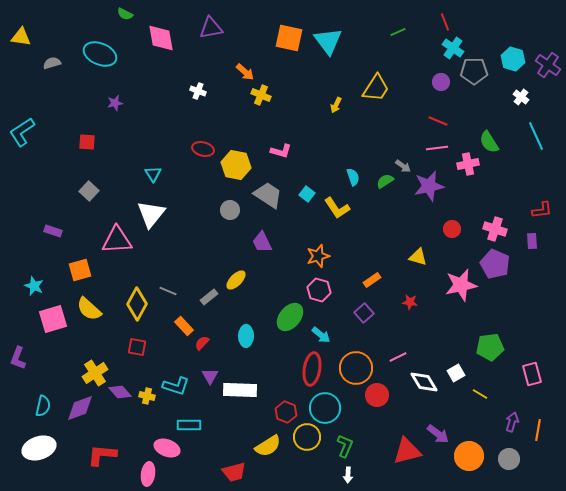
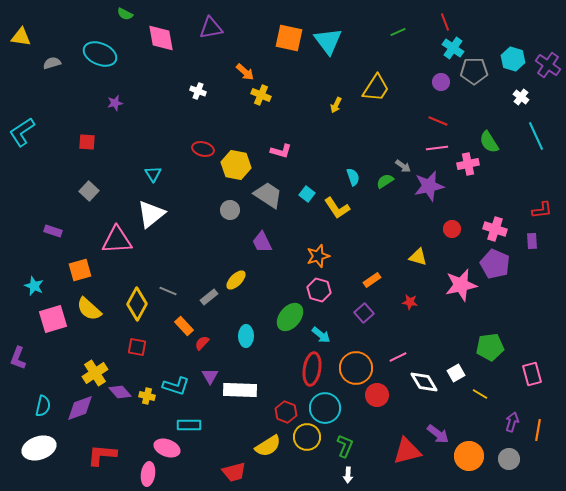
white triangle at (151, 214): rotated 12 degrees clockwise
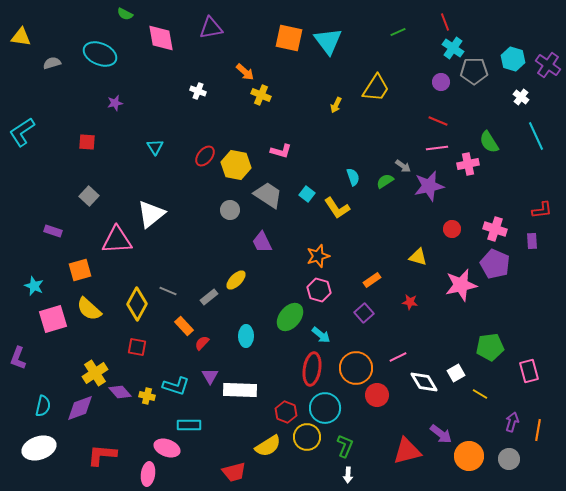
red ellipse at (203, 149): moved 2 px right, 7 px down; rotated 65 degrees counterclockwise
cyan triangle at (153, 174): moved 2 px right, 27 px up
gray square at (89, 191): moved 5 px down
pink rectangle at (532, 374): moved 3 px left, 3 px up
purple arrow at (438, 434): moved 3 px right
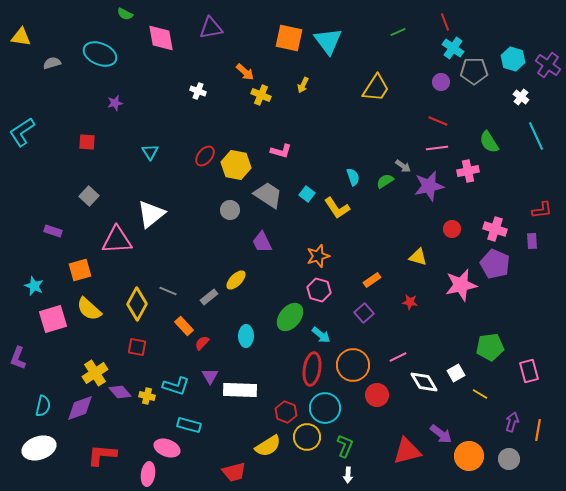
yellow arrow at (336, 105): moved 33 px left, 20 px up
cyan triangle at (155, 147): moved 5 px left, 5 px down
pink cross at (468, 164): moved 7 px down
orange circle at (356, 368): moved 3 px left, 3 px up
cyan rectangle at (189, 425): rotated 15 degrees clockwise
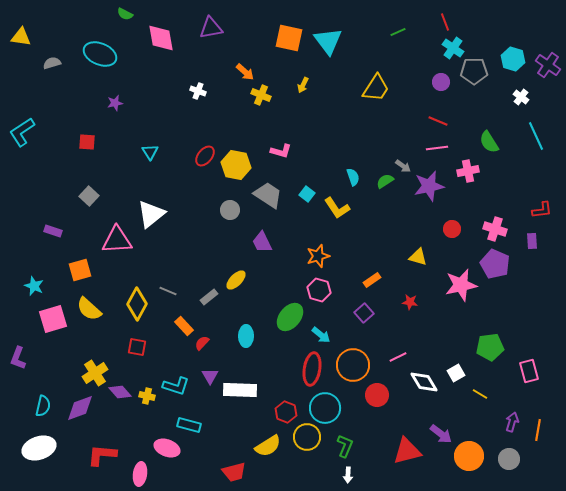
pink ellipse at (148, 474): moved 8 px left
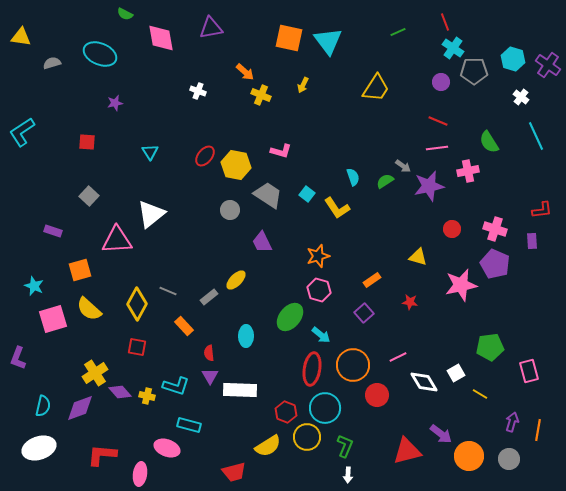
red semicircle at (202, 343): moved 7 px right, 10 px down; rotated 49 degrees counterclockwise
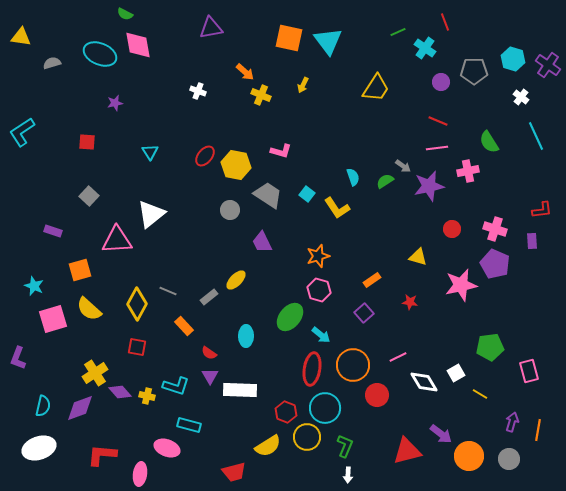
pink diamond at (161, 38): moved 23 px left, 7 px down
cyan cross at (453, 48): moved 28 px left
red semicircle at (209, 353): rotated 49 degrees counterclockwise
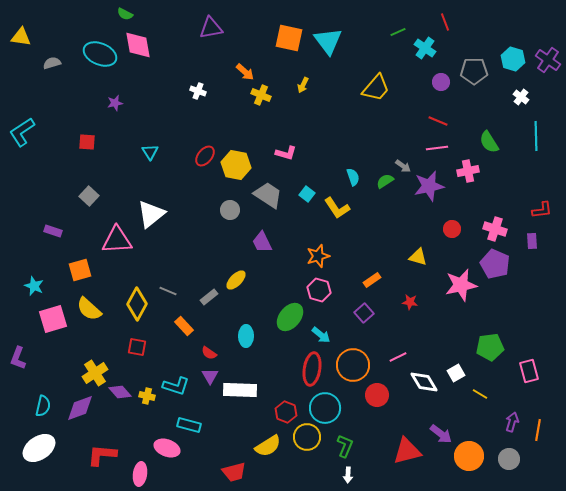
purple cross at (548, 65): moved 5 px up
yellow trapezoid at (376, 88): rotated 8 degrees clockwise
cyan line at (536, 136): rotated 24 degrees clockwise
pink L-shape at (281, 151): moved 5 px right, 2 px down
white ellipse at (39, 448): rotated 16 degrees counterclockwise
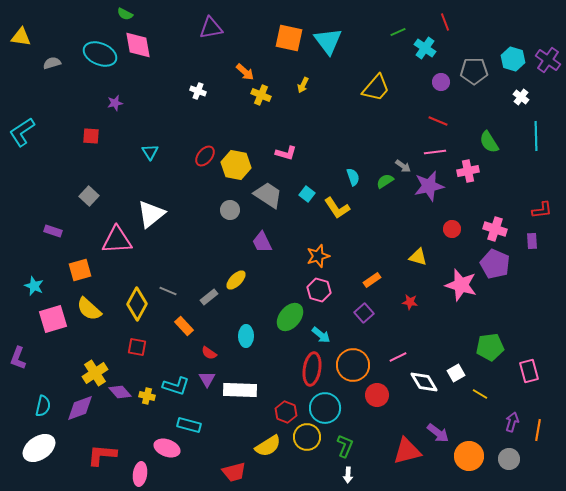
red square at (87, 142): moved 4 px right, 6 px up
pink line at (437, 148): moved 2 px left, 4 px down
pink star at (461, 285): rotated 28 degrees clockwise
purple triangle at (210, 376): moved 3 px left, 3 px down
purple arrow at (441, 434): moved 3 px left, 1 px up
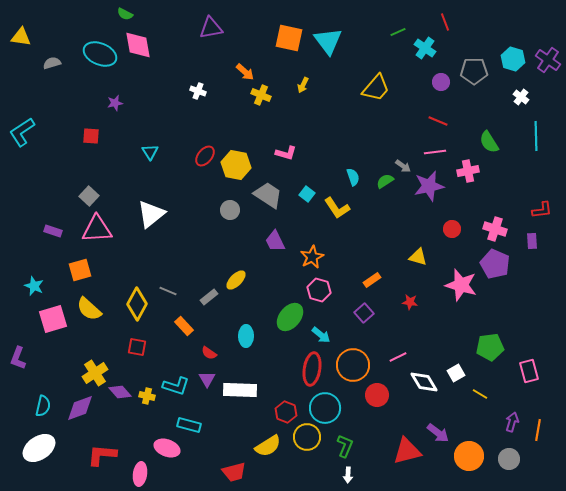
pink triangle at (117, 240): moved 20 px left, 11 px up
purple trapezoid at (262, 242): moved 13 px right, 1 px up
orange star at (318, 256): moved 6 px left, 1 px down; rotated 10 degrees counterclockwise
